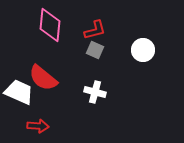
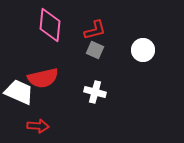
red semicircle: rotated 52 degrees counterclockwise
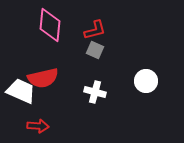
white circle: moved 3 px right, 31 px down
white trapezoid: moved 2 px right, 1 px up
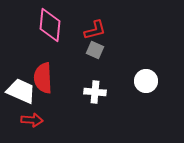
red semicircle: rotated 100 degrees clockwise
white cross: rotated 10 degrees counterclockwise
red arrow: moved 6 px left, 6 px up
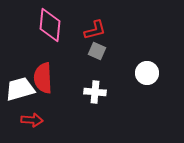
gray square: moved 2 px right, 1 px down
white circle: moved 1 px right, 8 px up
white trapezoid: moved 1 px left, 2 px up; rotated 40 degrees counterclockwise
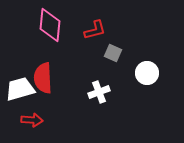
gray square: moved 16 px right, 2 px down
white cross: moved 4 px right; rotated 25 degrees counterclockwise
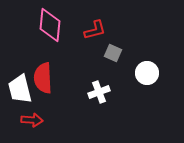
white trapezoid: rotated 88 degrees counterclockwise
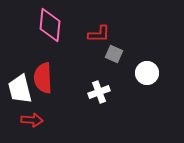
red L-shape: moved 4 px right, 4 px down; rotated 15 degrees clockwise
gray square: moved 1 px right, 1 px down
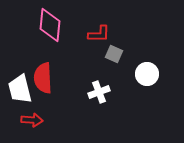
white circle: moved 1 px down
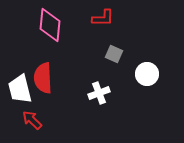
red L-shape: moved 4 px right, 16 px up
white cross: moved 1 px down
red arrow: rotated 140 degrees counterclockwise
